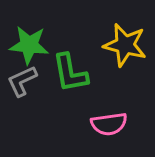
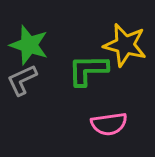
green star: rotated 12 degrees clockwise
green L-shape: moved 18 px right, 3 px up; rotated 99 degrees clockwise
gray L-shape: moved 1 px up
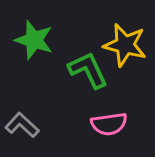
green star: moved 5 px right, 5 px up
green L-shape: rotated 66 degrees clockwise
gray L-shape: moved 45 px down; rotated 68 degrees clockwise
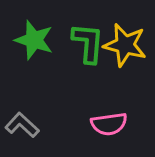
green L-shape: moved 27 px up; rotated 30 degrees clockwise
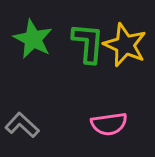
green star: moved 1 px left, 1 px up; rotated 9 degrees clockwise
yellow star: rotated 9 degrees clockwise
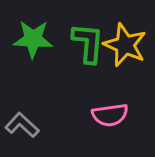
green star: rotated 24 degrees counterclockwise
pink semicircle: moved 1 px right, 9 px up
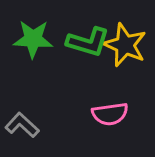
green L-shape: moved 1 px up; rotated 102 degrees clockwise
pink semicircle: moved 1 px up
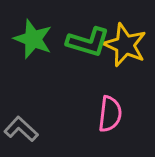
green star: rotated 18 degrees clockwise
pink semicircle: rotated 75 degrees counterclockwise
gray L-shape: moved 1 px left, 4 px down
